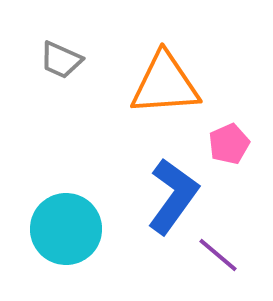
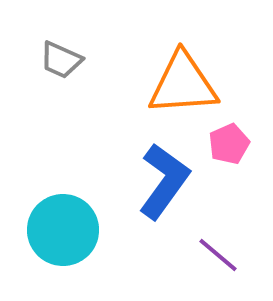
orange triangle: moved 18 px right
blue L-shape: moved 9 px left, 15 px up
cyan circle: moved 3 px left, 1 px down
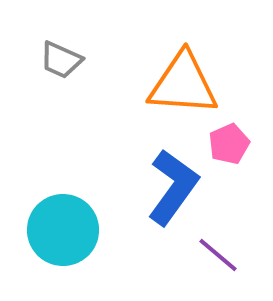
orange triangle: rotated 8 degrees clockwise
blue L-shape: moved 9 px right, 6 px down
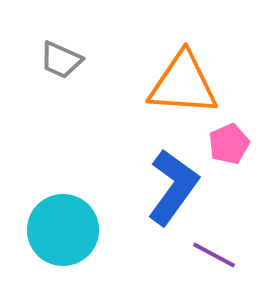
purple line: moved 4 px left; rotated 12 degrees counterclockwise
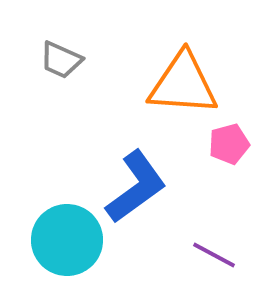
pink pentagon: rotated 9 degrees clockwise
blue L-shape: moved 37 px left; rotated 18 degrees clockwise
cyan circle: moved 4 px right, 10 px down
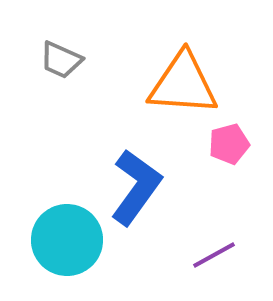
blue L-shape: rotated 18 degrees counterclockwise
purple line: rotated 57 degrees counterclockwise
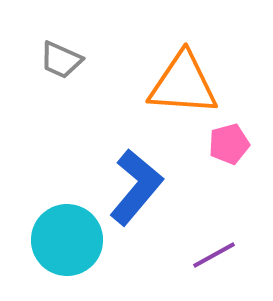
blue L-shape: rotated 4 degrees clockwise
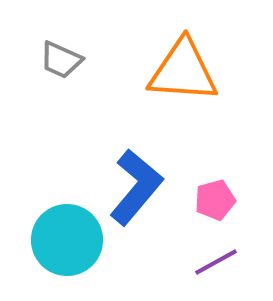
orange triangle: moved 13 px up
pink pentagon: moved 14 px left, 56 px down
purple line: moved 2 px right, 7 px down
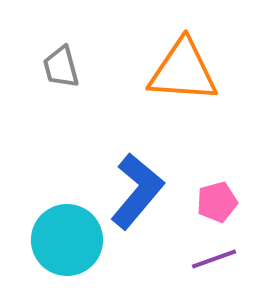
gray trapezoid: moved 7 px down; rotated 51 degrees clockwise
blue L-shape: moved 1 px right, 4 px down
pink pentagon: moved 2 px right, 2 px down
purple line: moved 2 px left, 3 px up; rotated 9 degrees clockwise
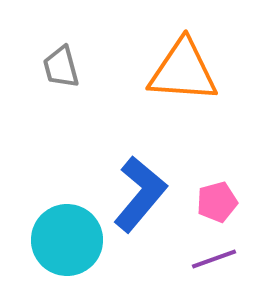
blue L-shape: moved 3 px right, 3 px down
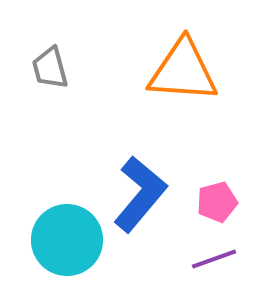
gray trapezoid: moved 11 px left, 1 px down
